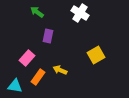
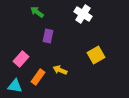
white cross: moved 3 px right, 1 px down
pink rectangle: moved 6 px left, 1 px down
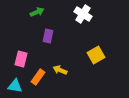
green arrow: rotated 120 degrees clockwise
pink rectangle: rotated 28 degrees counterclockwise
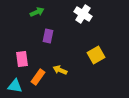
pink rectangle: moved 1 px right; rotated 21 degrees counterclockwise
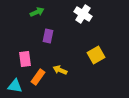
pink rectangle: moved 3 px right
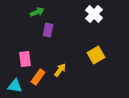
white cross: moved 11 px right; rotated 12 degrees clockwise
purple rectangle: moved 6 px up
yellow arrow: rotated 104 degrees clockwise
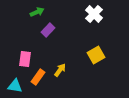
purple rectangle: rotated 32 degrees clockwise
pink rectangle: rotated 14 degrees clockwise
